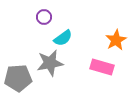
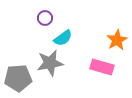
purple circle: moved 1 px right, 1 px down
orange star: moved 1 px right
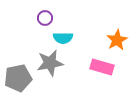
cyan semicircle: rotated 36 degrees clockwise
gray pentagon: rotated 8 degrees counterclockwise
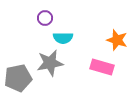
orange star: rotated 25 degrees counterclockwise
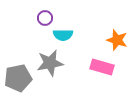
cyan semicircle: moved 3 px up
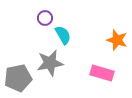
cyan semicircle: rotated 120 degrees counterclockwise
pink rectangle: moved 6 px down
